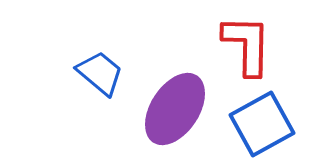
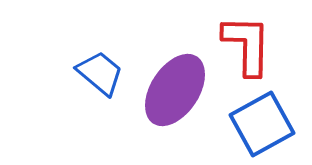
purple ellipse: moved 19 px up
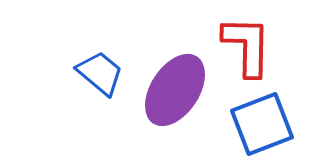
red L-shape: moved 1 px down
blue square: rotated 8 degrees clockwise
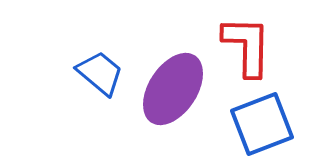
purple ellipse: moved 2 px left, 1 px up
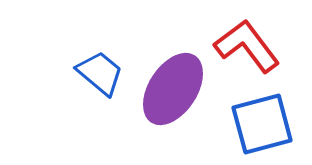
red L-shape: rotated 38 degrees counterclockwise
blue square: rotated 6 degrees clockwise
